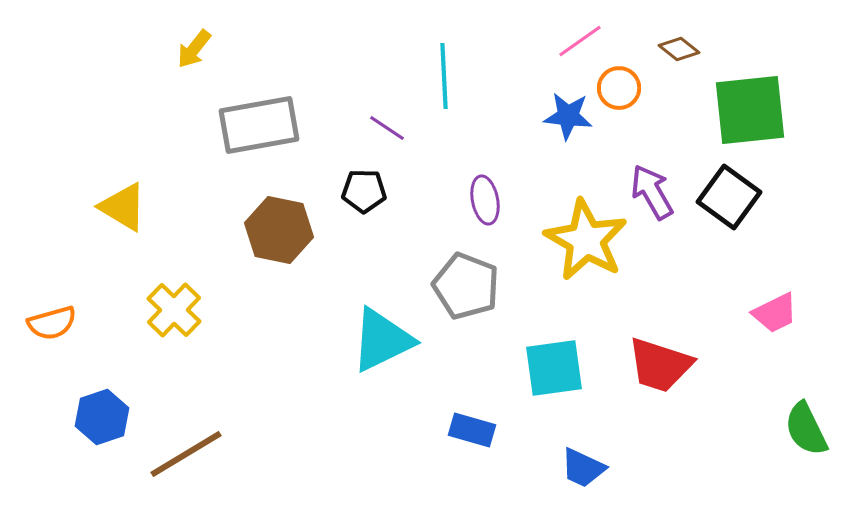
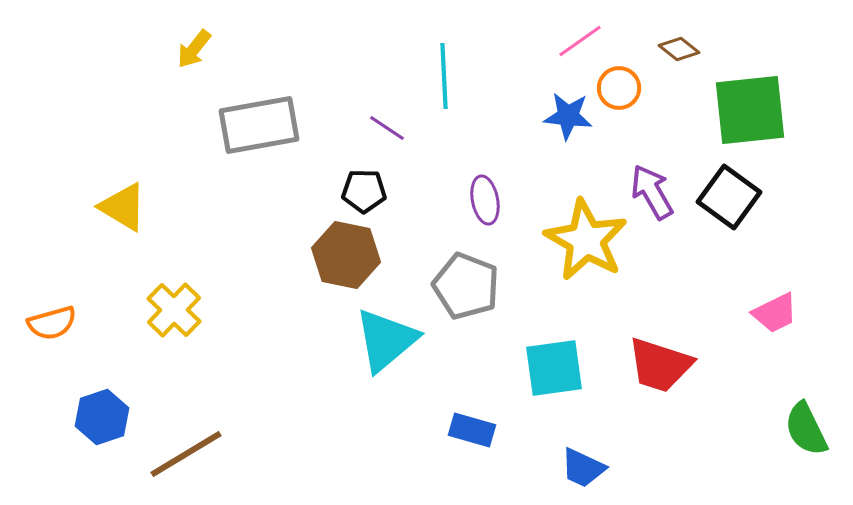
brown hexagon: moved 67 px right, 25 px down
cyan triangle: moved 4 px right; rotated 14 degrees counterclockwise
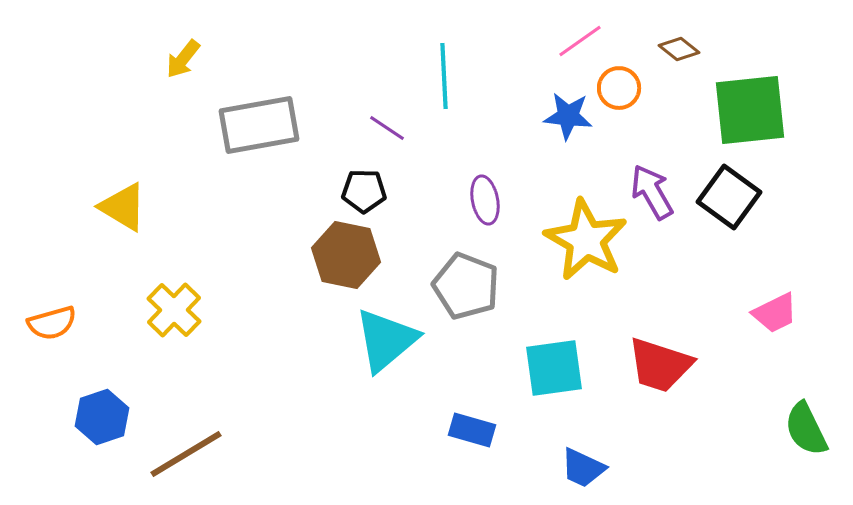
yellow arrow: moved 11 px left, 10 px down
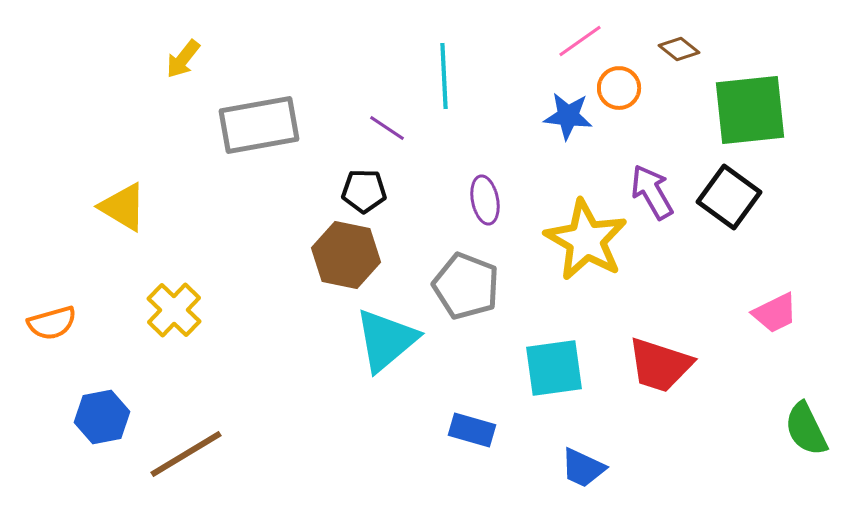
blue hexagon: rotated 8 degrees clockwise
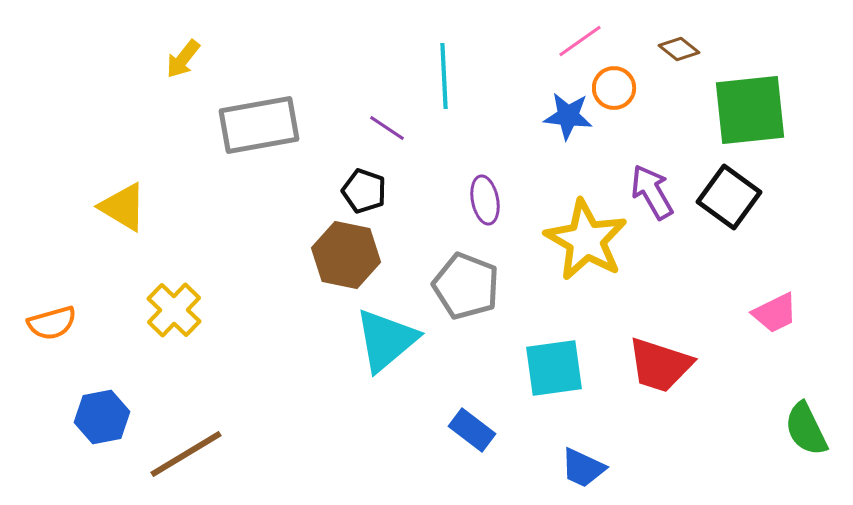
orange circle: moved 5 px left
black pentagon: rotated 18 degrees clockwise
blue rectangle: rotated 21 degrees clockwise
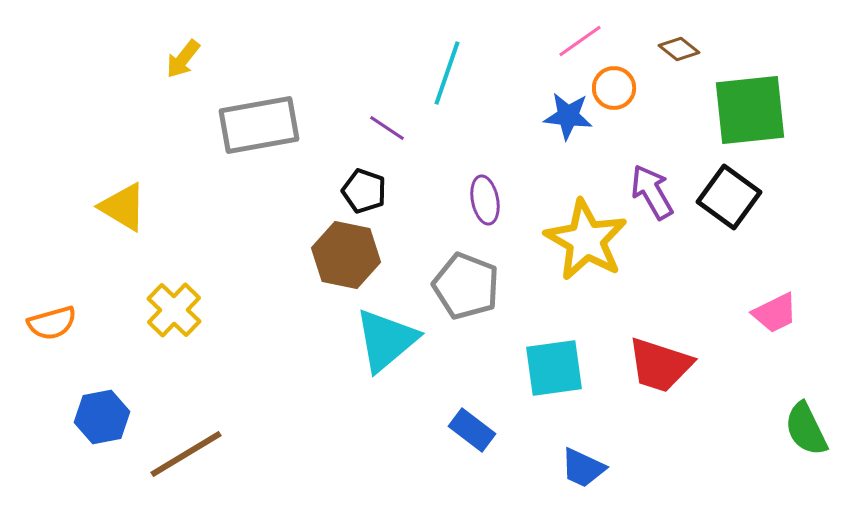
cyan line: moved 3 px right, 3 px up; rotated 22 degrees clockwise
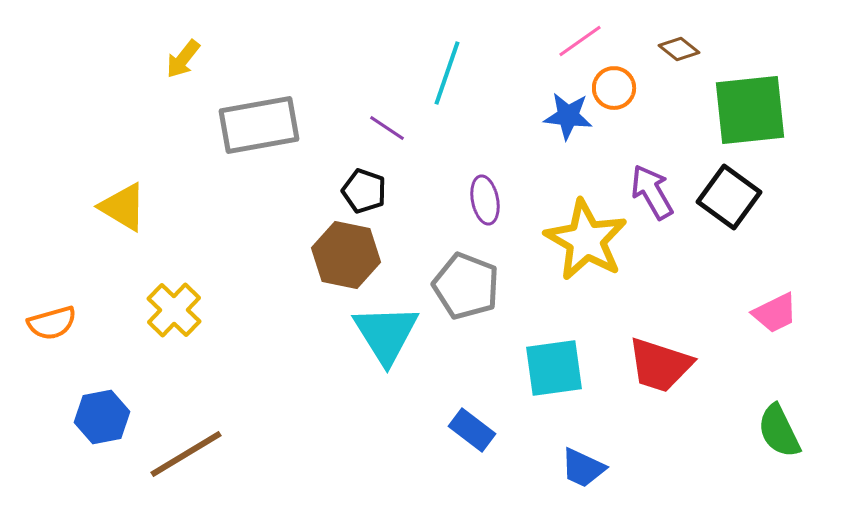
cyan triangle: moved 6 px up; rotated 22 degrees counterclockwise
green semicircle: moved 27 px left, 2 px down
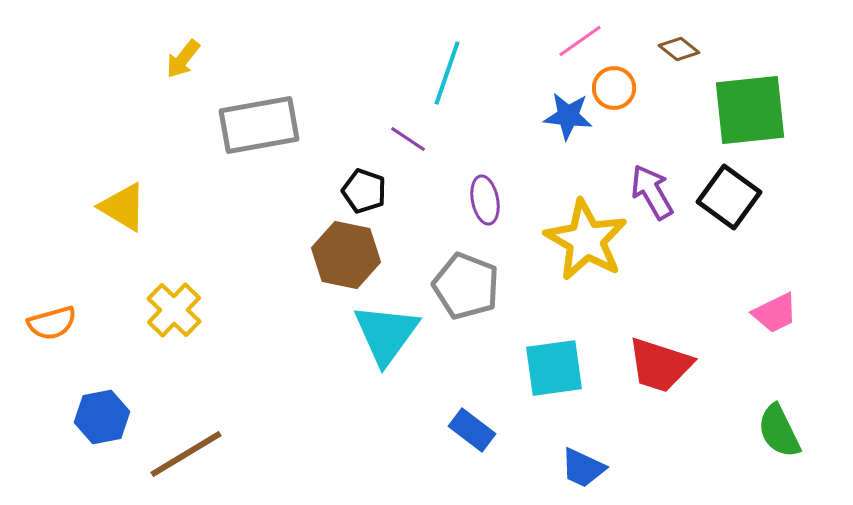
purple line: moved 21 px right, 11 px down
cyan triangle: rotated 8 degrees clockwise
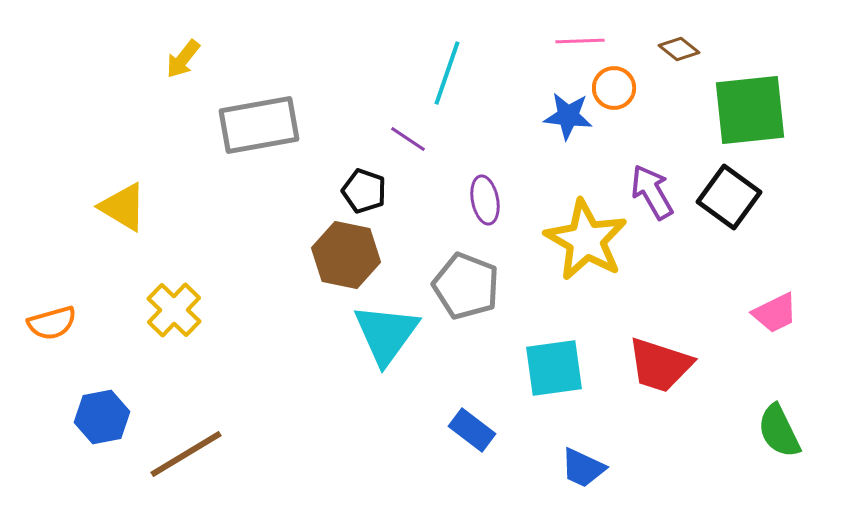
pink line: rotated 33 degrees clockwise
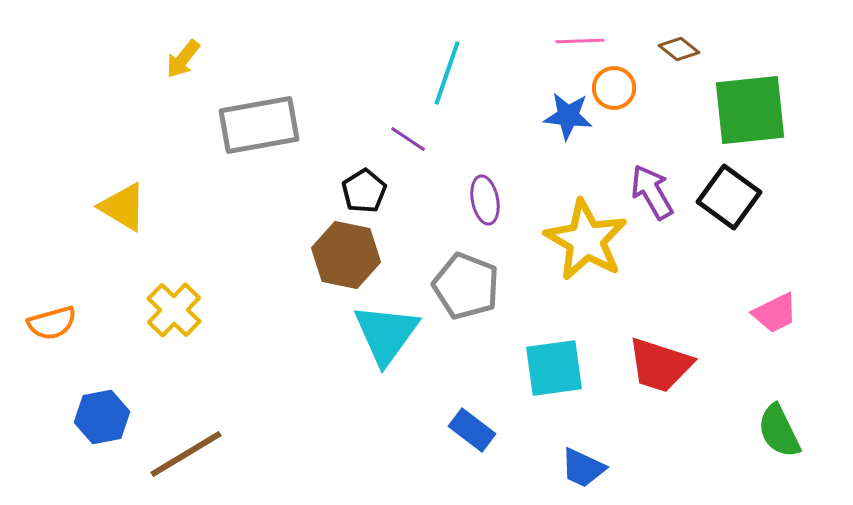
black pentagon: rotated 21 degrees clockwise
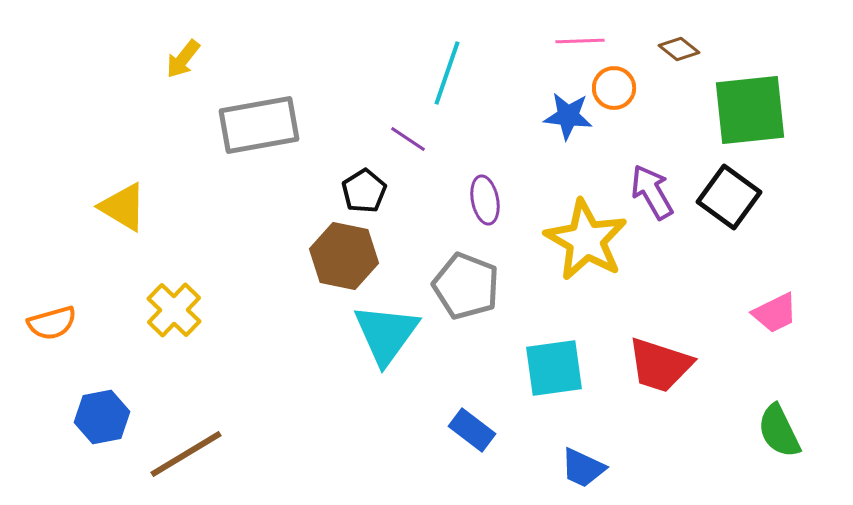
brown hexagon: moved 2 px left, 1 px down
